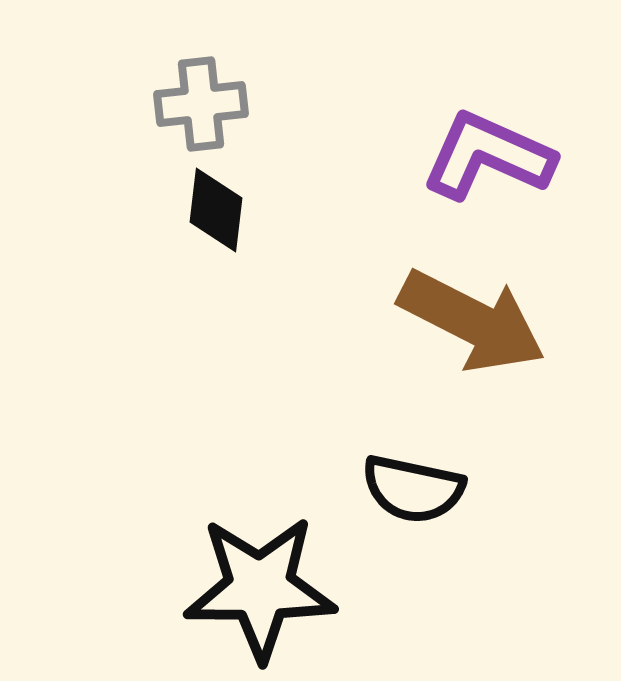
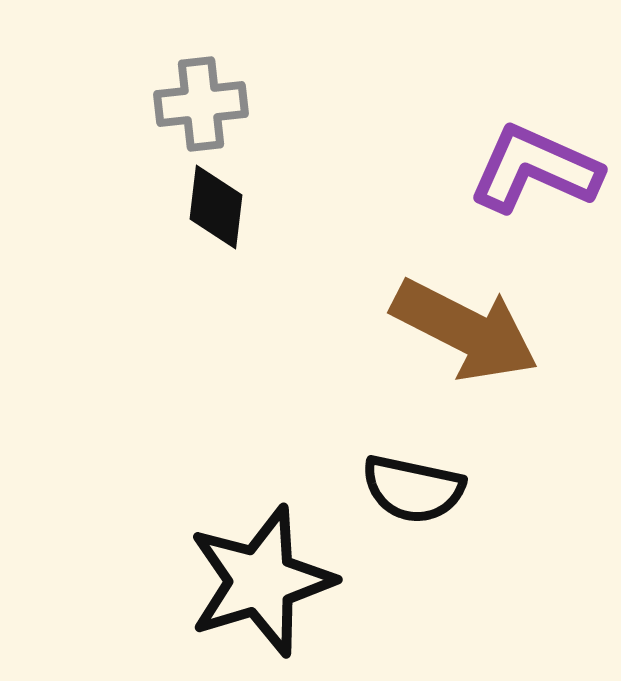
purple L-shape: moved 47 px right, 13 px down
black diamond: moved 3 px up
brown arrow: moved 7 px left, 9 px down
black star: moved 1 px right, 7 px up; rotated 17 degrees counterclockwise
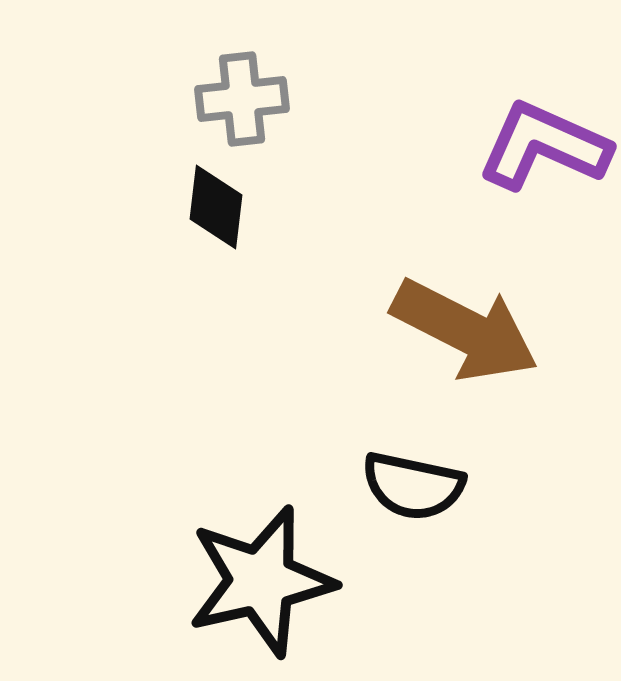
gray cross: moved 41 px right, 5 px up
purple L-shape: moved 9 px right, 23 px up
black semicircle: moved 3 px up
black star: rotated 4 degrees clockwise
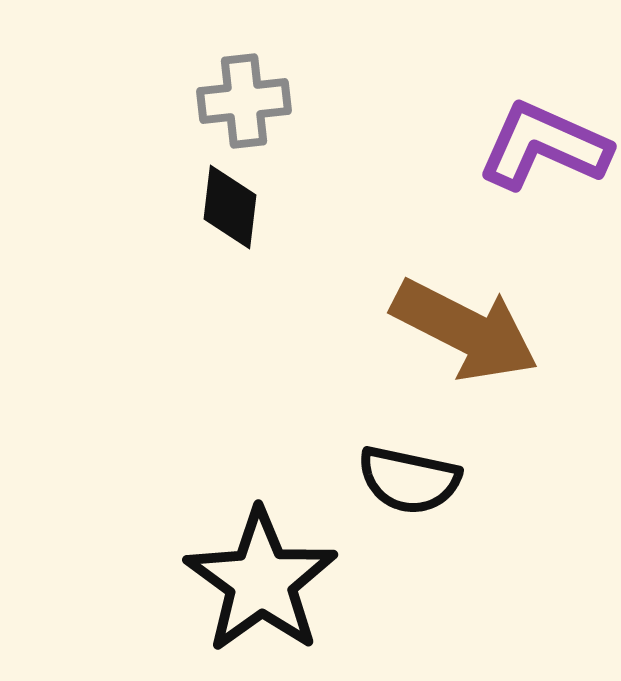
gray cross: moved 2 px right, 2 px down
black diamond: moved 14 px right
black semicircle: moved 4 px left, 6 px up
black star: rotated 23 degrees counterclockwise
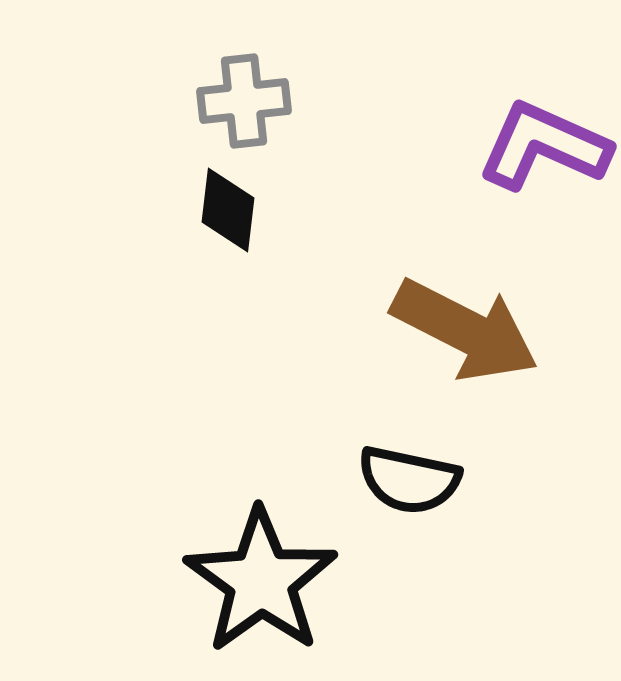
black diamond: moved 2 px left, 3 px down
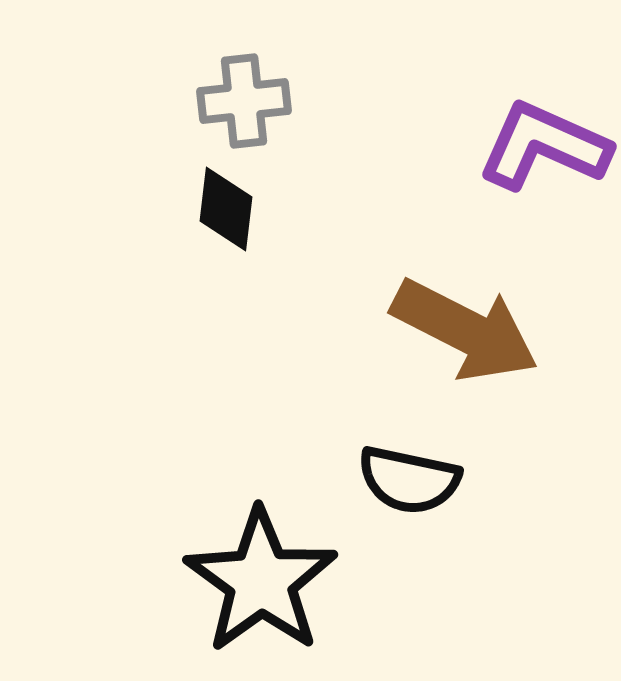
black diamond: moved 2 px left, 1 px up
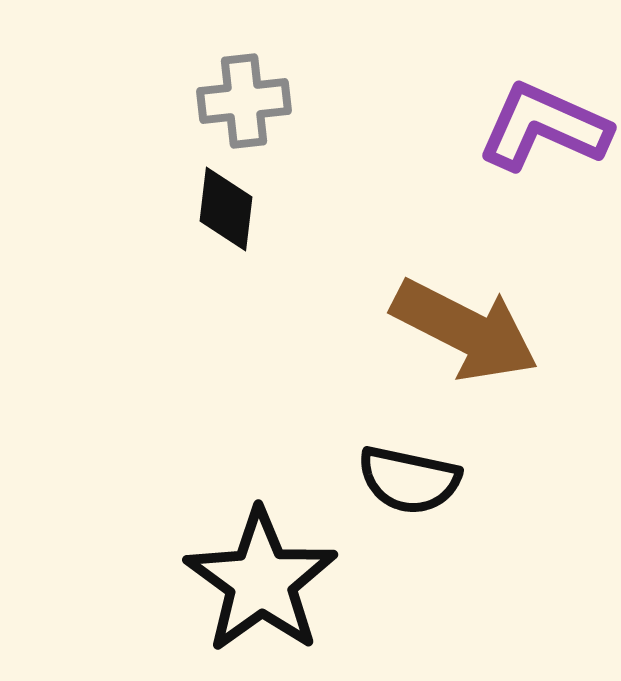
purple L-shape: moved 19 px up
